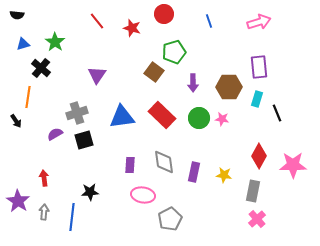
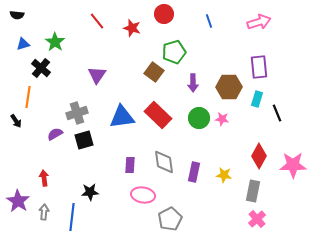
red rectangle at (162, 115): moved 4 px left
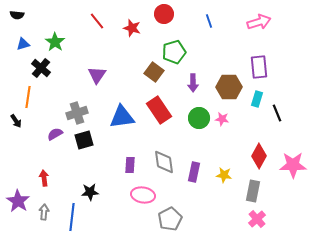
red rectangle at (158, 115): moved 1 px right, 5 px up; rotated 12 degrees clockwise
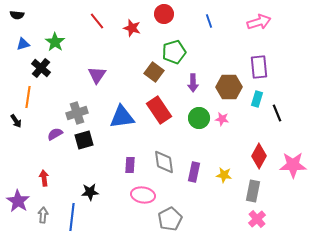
gray arrow at (44, 212): moved 1 px left, 3 px down
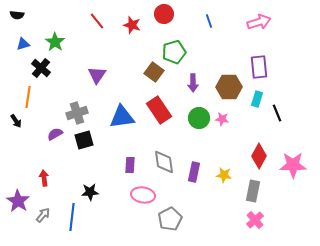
red star at (132, 28): moved 3 px up
gray arrow at (43, 215): rotated 35 degrees clockwise
pink cross at (257, 219): moved 2 px left, 1 px down
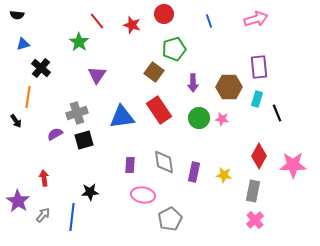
pink arrow at (259, 22): moved 3 px left, 3 px up
green star at (55, 42): moved 24 px right
green pentagon at (174, 52): moved 3 px up
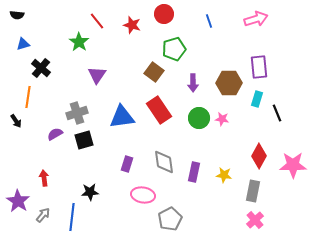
brown hexagon at (229, 87): moved 4 px up
purple rectangle at (130, 165): moved 3 px left, 1 px up; rotated 14 degrees clockwise
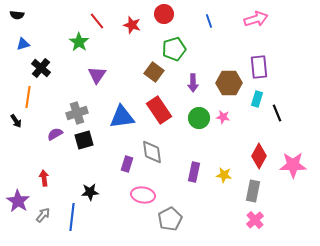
pink star at (222, 119): moved 1 px right, 2 px up
gray diamond at (164, 162): moved 12 px left, 10 px up
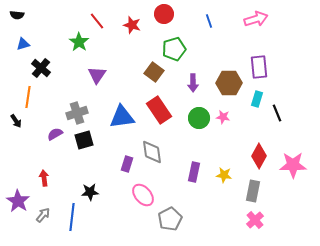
pink ellipse at (143, 195): rotated 40 degrees clockwise
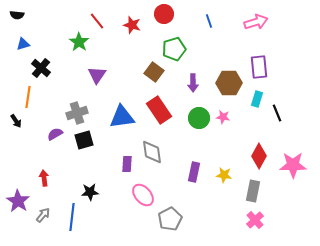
pink arrow at (256, 19): moved 3 px down
purple rectangle at (127, 164): rotated 14 degrees counterclockwise
